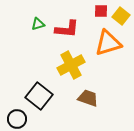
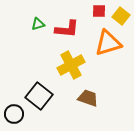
red square: moved 2 px left
black circle: moved 3 px left, 5 px up
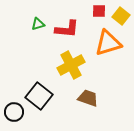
black circle: moved 2 px up
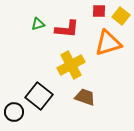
brown trapezoid: moved 3 px left, 1 px up
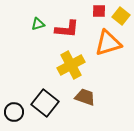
black square: moved 6 px right, 7 px down
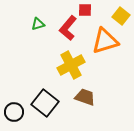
red square: moved 14 px left, 1 px up
red L-shape: moved 1 px right, 1 px up; rotated 125 degrees clockwise
orange triangle: moved 3 px left, 2 px up
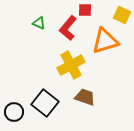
yellow square: moved 1 px right, 1 px up; rotated 12 degrees counterclockwise
green triangle: moved 1 px right, 1 px up; rotated 40 degrees clockwise
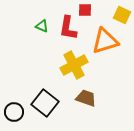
green triangle: moved 3 px right, 3 px down
red L-shape: rotated 30 degrees counterclockwise
yellow cross: moved 3 px right
brown trapezoid: moved 1 px right, 1 px down
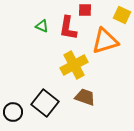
brown trapezoid: moved 1 px left, 1 px up
black circle: moved 1 px left
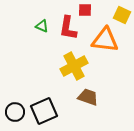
orange triangle: moved 1 px up; rotated 24 degrees clockwise
yellow cross: moved 1 px down
brown trapezoid: moved 3 px right
black square: moved 1 px left, 8 px down; rotated 28 degrees clockwise
black circle: moved 2 px right
